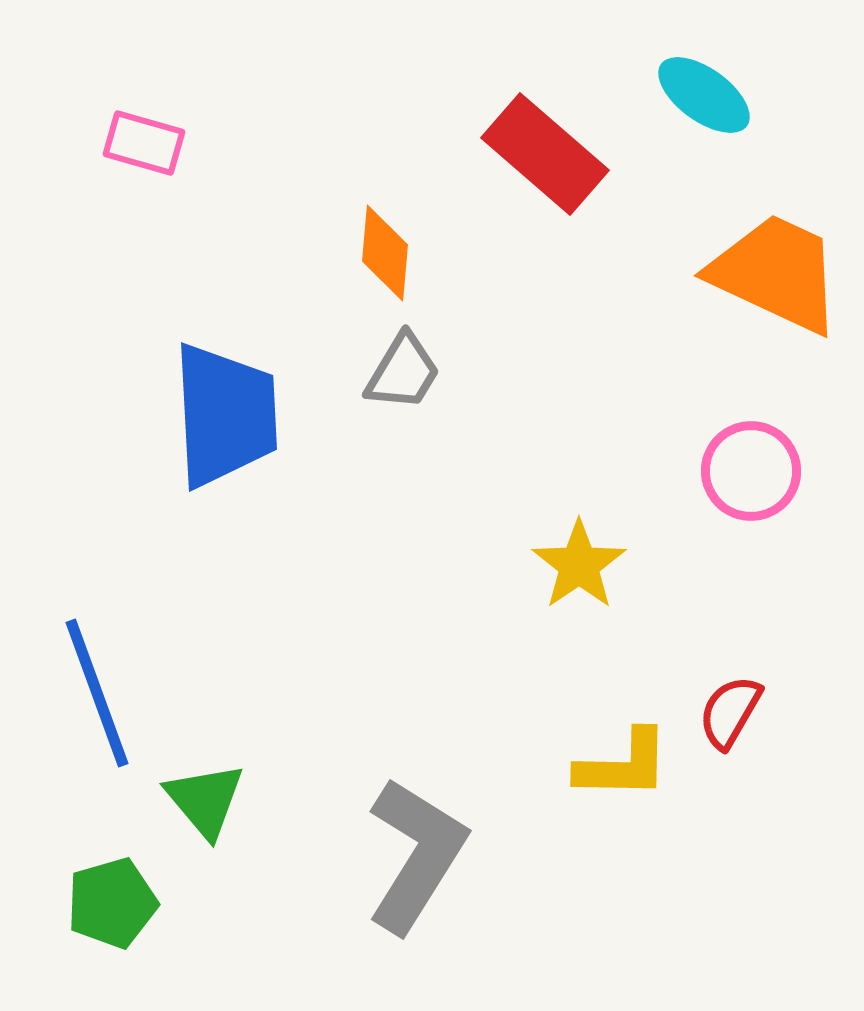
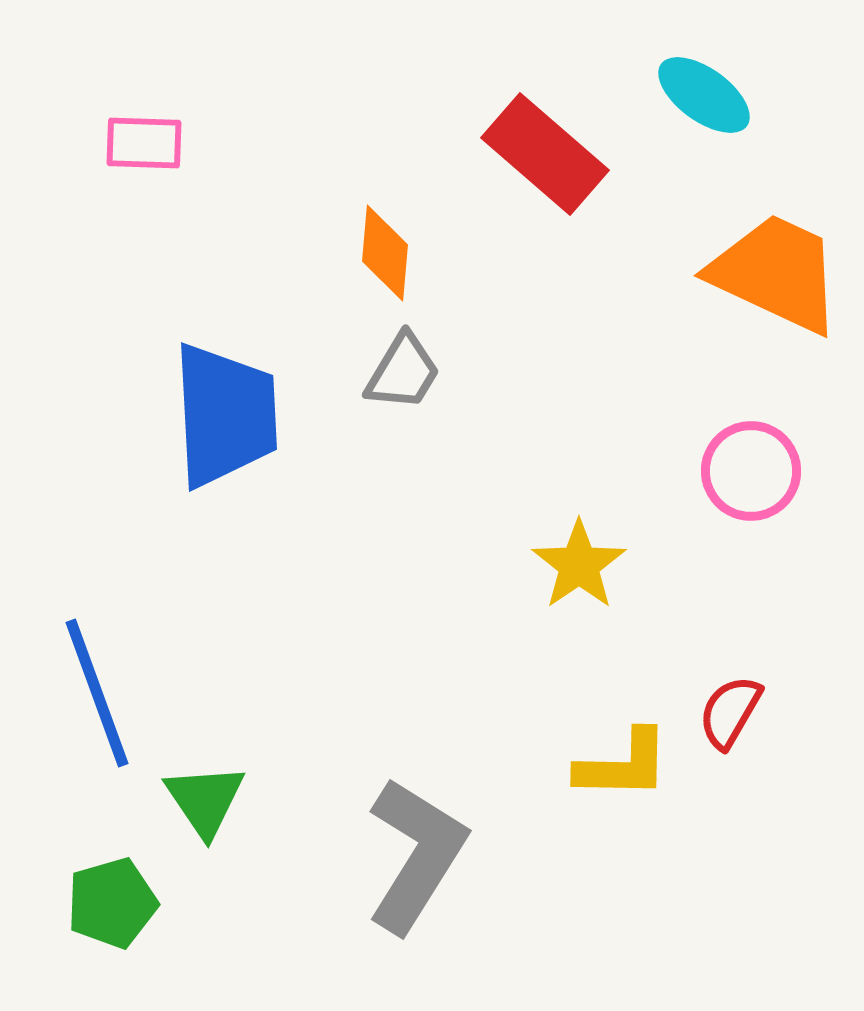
pink rectangle: rotated 14 degrees counterclockwise
green triangle: rotated 6 degrees clockwise
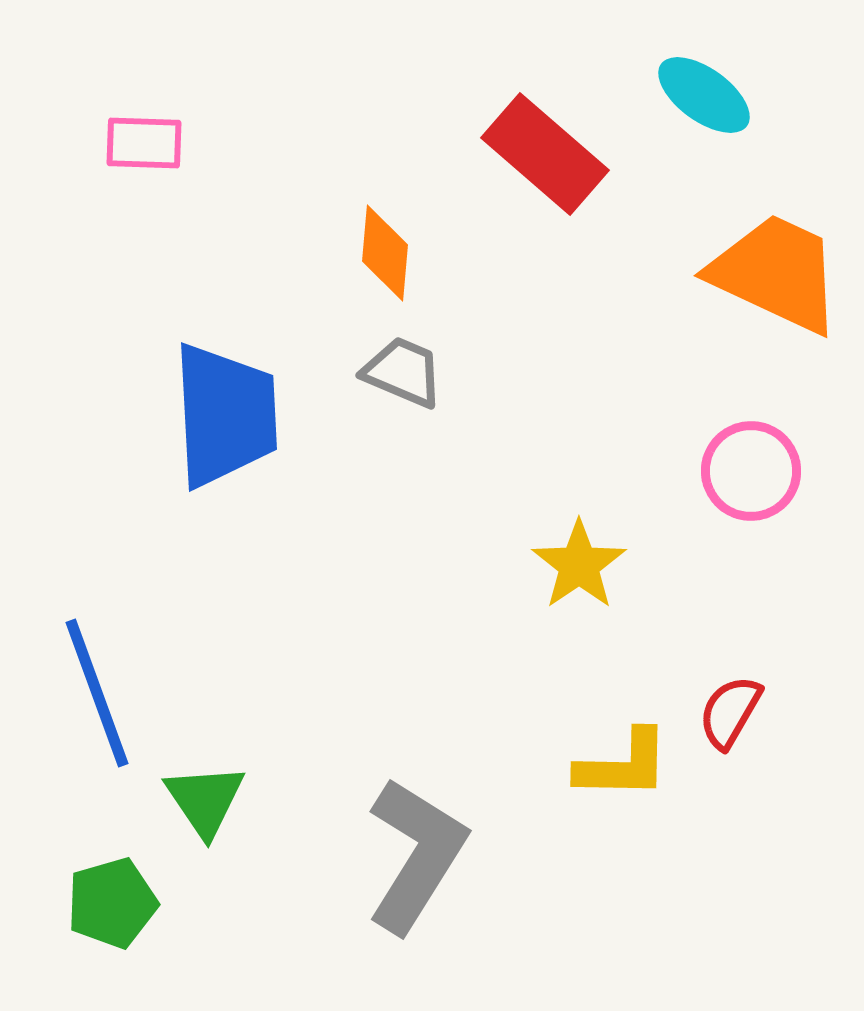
gray trapezoid: rotated 98 degrees counterclockwise
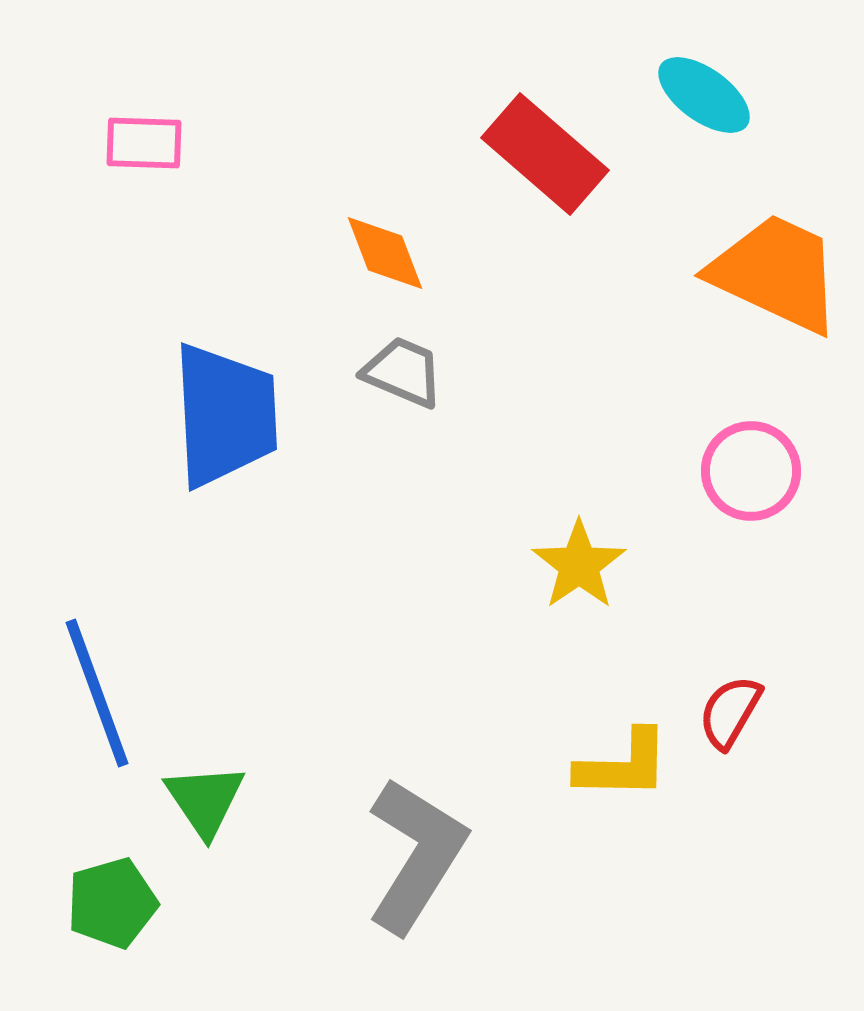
orange diamond: rotated 26 degrees counterclockwise
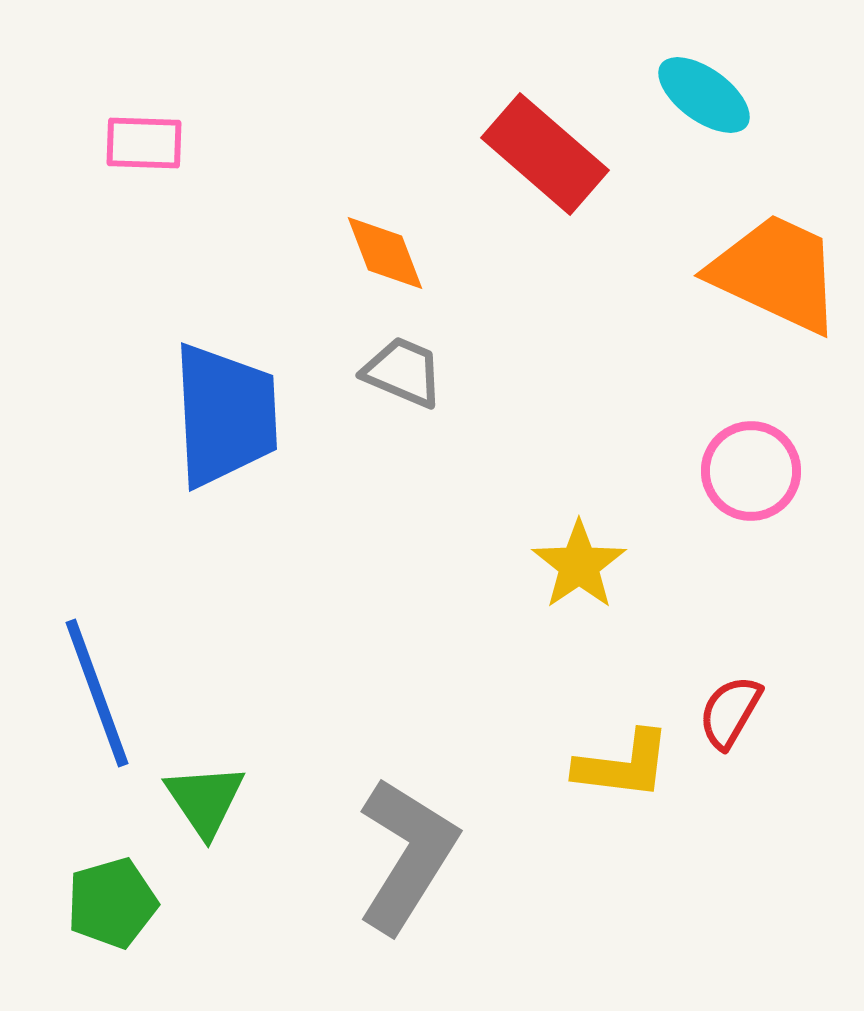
yellow L-shape: rotated 6 degrees clockwise
gray L-shape: moved 9 px left
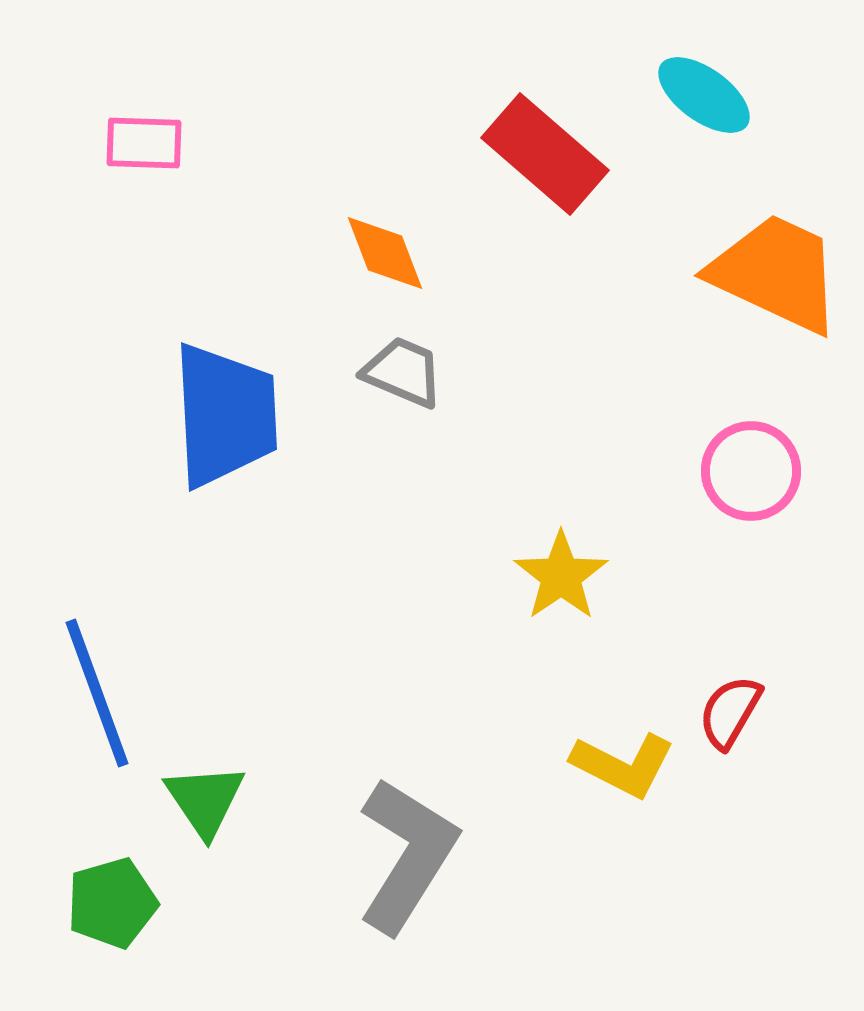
yellow star: moved 18 px left, 11 px down
yellow L-shape: rotated 20 degrees clockwise
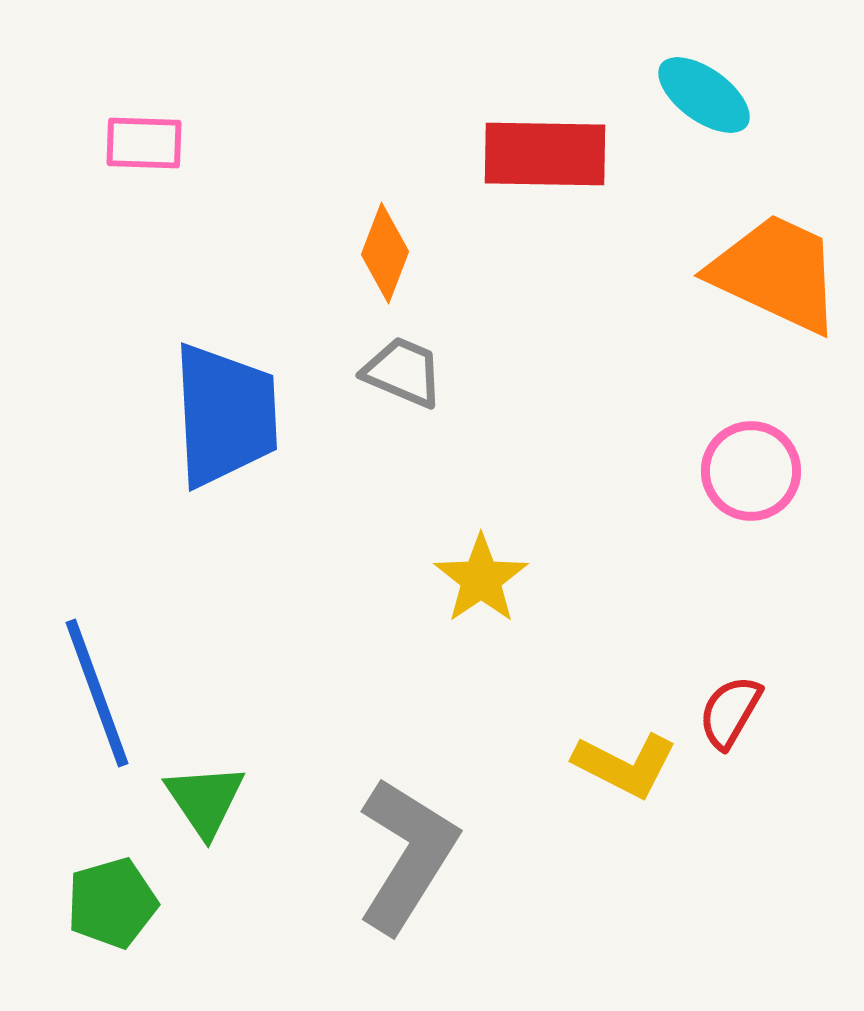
red rectangle: rotated 40 degrees counterclockwise
orange diamond: rotated 42 degrees clockwise
yellow star: moved 80 px left, 3 px down
yellow L-shape: moved 2 px right
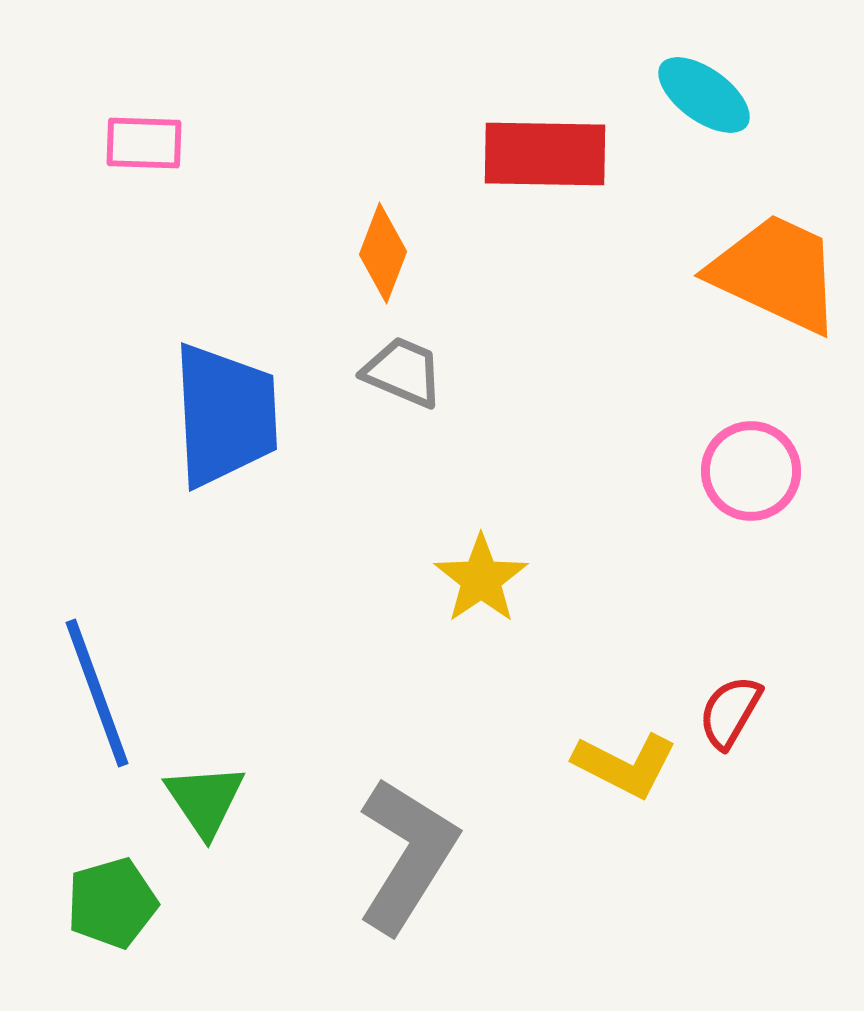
orange diamond: moved 2 px left
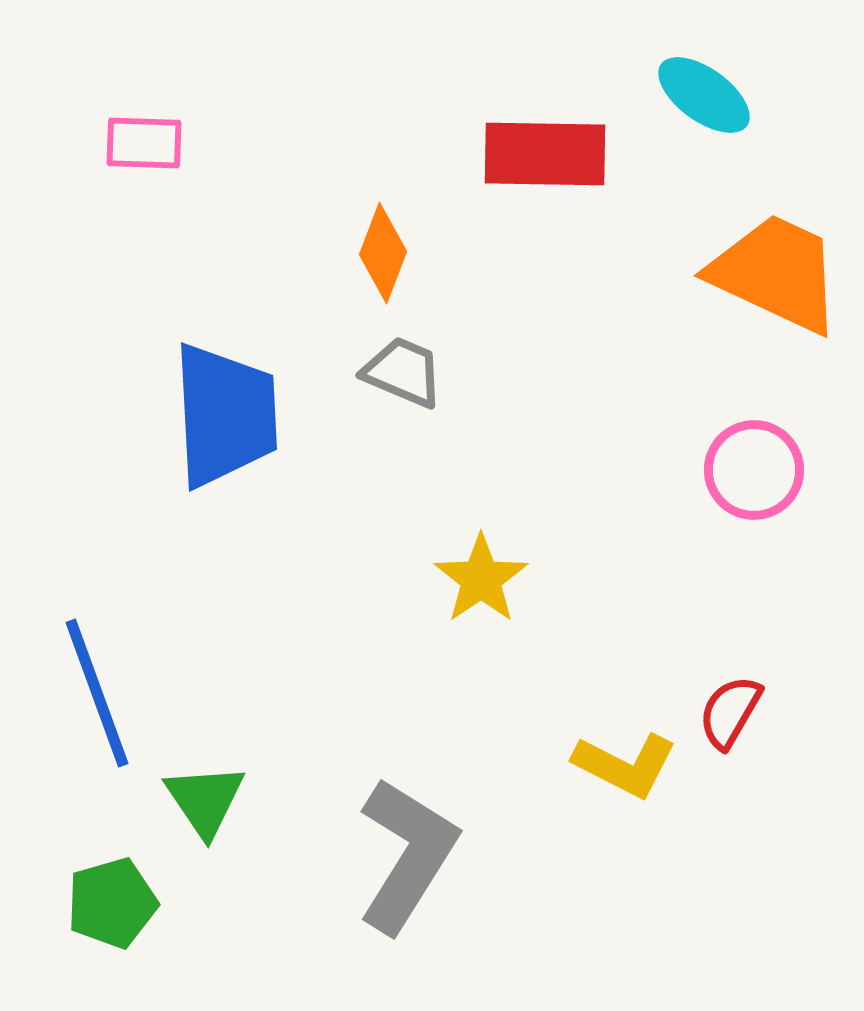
pink circle: moved 3 px right, 1 px up
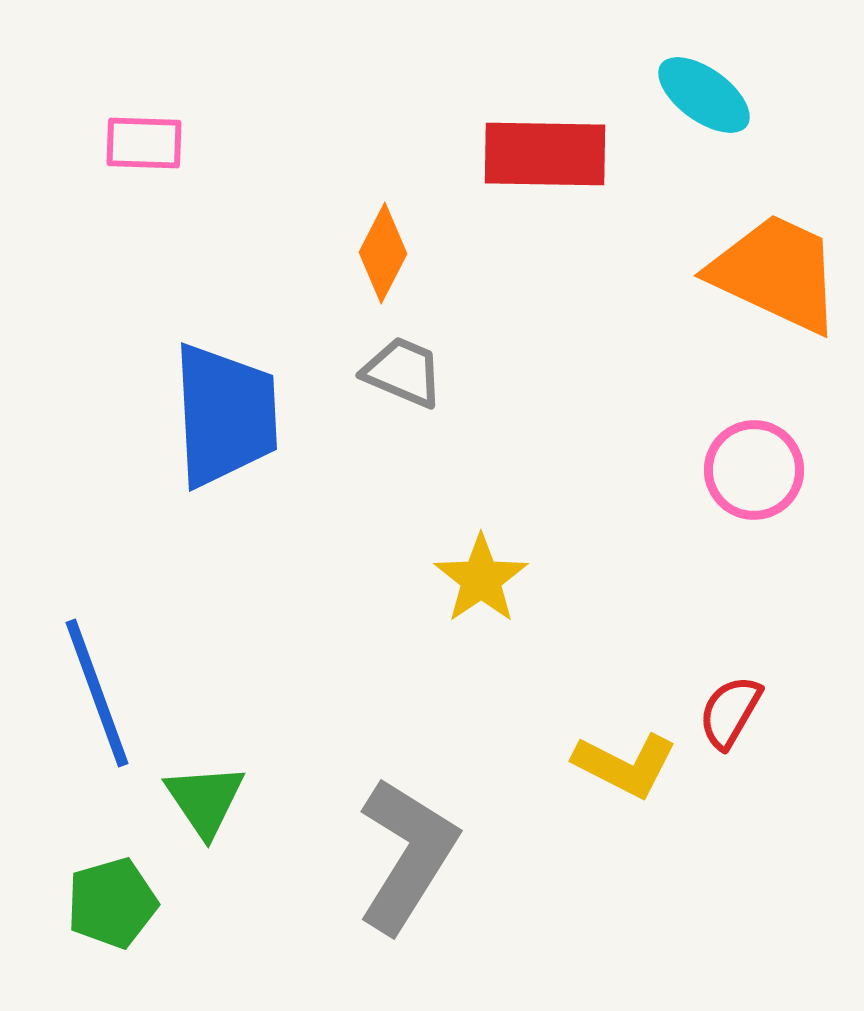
orange diamond: rotated 6 degrees clockwise
